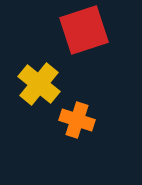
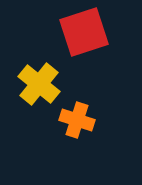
red square: moved 2 px down
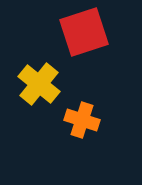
orange cross: moved 5 px right
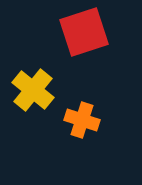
yellow cross: moved 6 px left, 6 px down
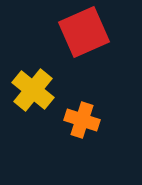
red square: rotated 6 degrees counterclockwise
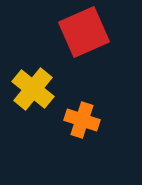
yellow cross: moved 1 px up
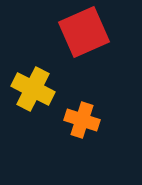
yellow cross: rotated 12 degrees counterclockwise
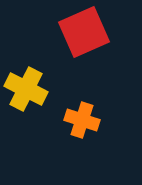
yellow cross: moved 7 px left
